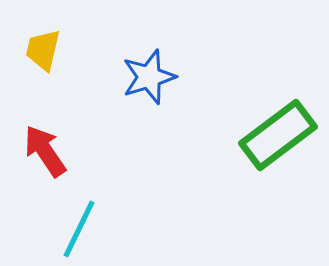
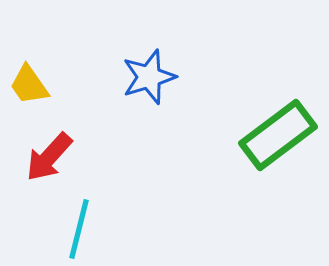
yellow trapezoid: moved 14 px left, 35 px down; rotated 48 degrees counterclockwise
red arrow: moved 4 px right, 6 px down; rotated 104 degrees counterclockwise
cyan line: rotated 12 degrees counterclockwise
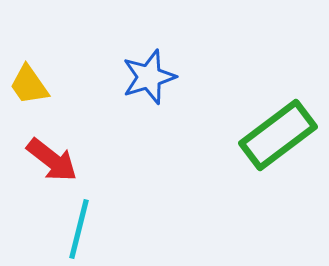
red arrow: moved 3 px right, 3 px down; rotated 94 degrees counterclockwise
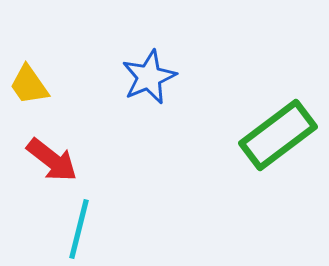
blue star: rotated 6 degrees counterclockwise
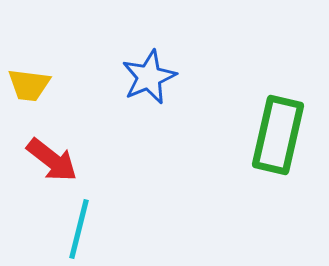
yellow trapezoid: rotated 48 degrees counterclockwise
green rectangle: rotated 40 degrees counterclockwise
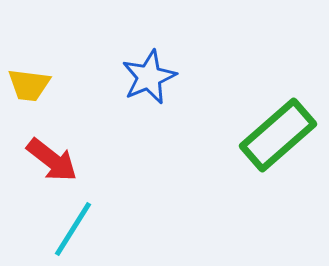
green rectangle: rotated 36 degrees clockwise
cyan line: moved 6 px left; rotated 18 degrees clockwise
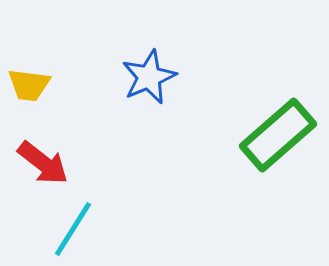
red arrow: moved 9 px left, 3 px down
